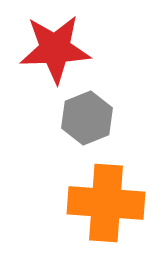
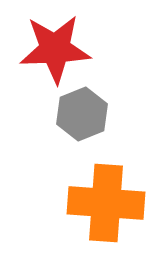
gray hexagon: moved 5 px left, 4 px up
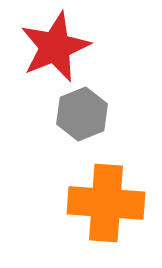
red star: moved 2 px up; rotated 20 degrees counterclockwise
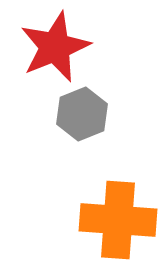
orange cross: moved 12 px right, 17 px down
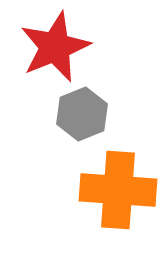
orange cross: moved 30 px up
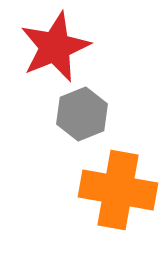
orange cross: rotated 6 degrees clockwise
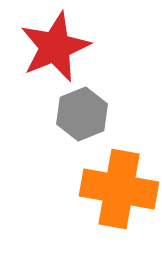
orange cross: moved 1 px right, 1 px up
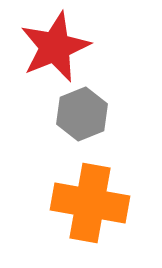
orange cross: moved 29 px left, 14 px down
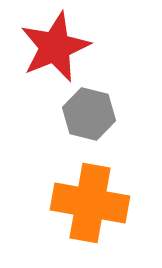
gray hexagon: moved 7 px right; rotated 24 degrees counterclockwise
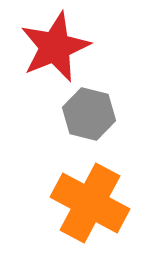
orange cross: rotated 18 degrees clockwise
